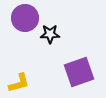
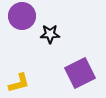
purple circle: moved 3 px left, 2 px up
purple square: moved 1 px right, 1 px down; rotated 8 degrees counterclockwise
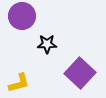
black star: moved 3 px left, 10 px down
purple square: rotated 20 degrees counterclockwise
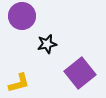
black star: rotated 12 degrees counterclockwise
purple square: rotated 8 degrees clockwise
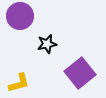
purple circle: moved 2 px left
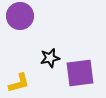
black star: moved 3 px right, 14 px down
purple square: rotated 32 degrees clockwise
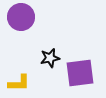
purple circle: moved 1 px right, 1 px down
yellow L-shape: rotated 15 degrees clockwise
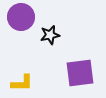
black star: moved 23 px up
yellow L-shape: moved 3 px right
